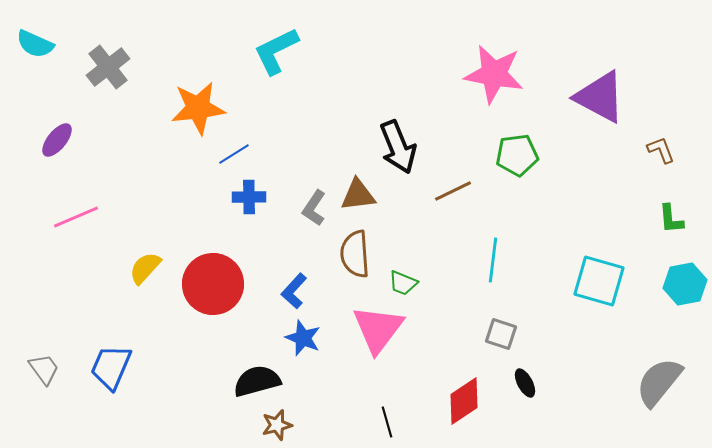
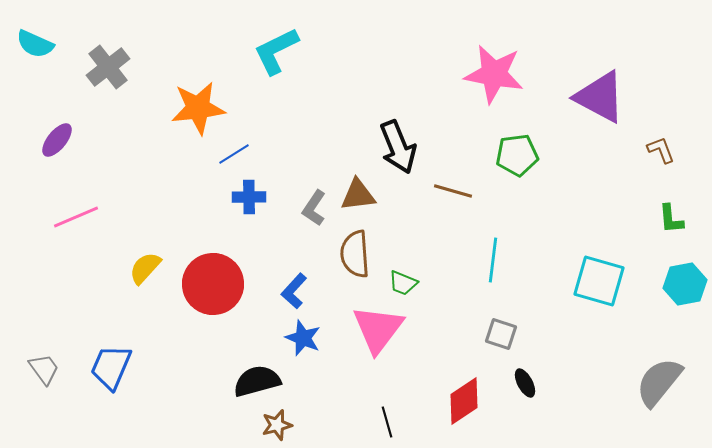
brown line: rotated 42 degrees clockwise
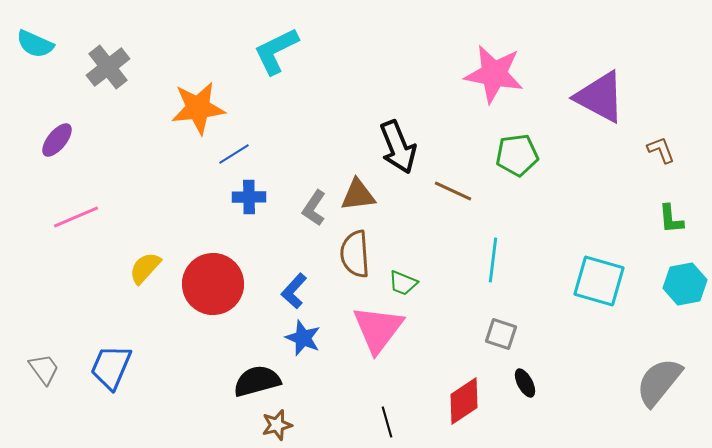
brown line: rotated 9 degrees clockwise
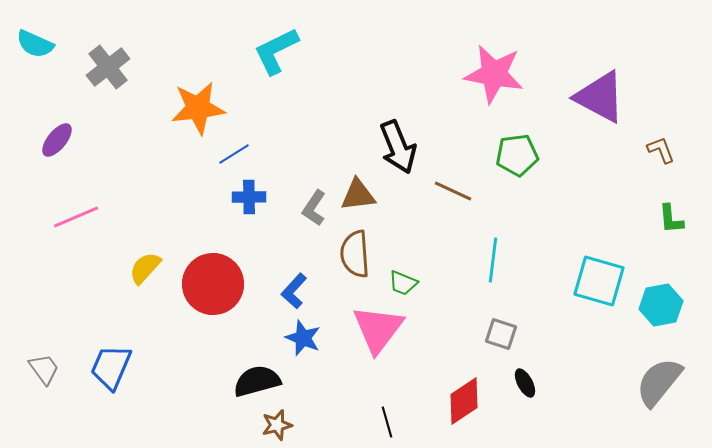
cyan hexagon: moved 24 px left, 21 px down
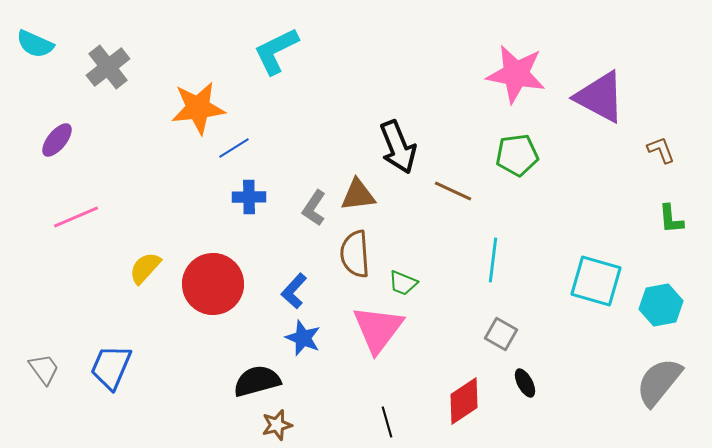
pink star: moved 22 px right
blue line: moved 6 px up
cyan square: moved 3 px left
gray square: rotated 12 degrees clockwise
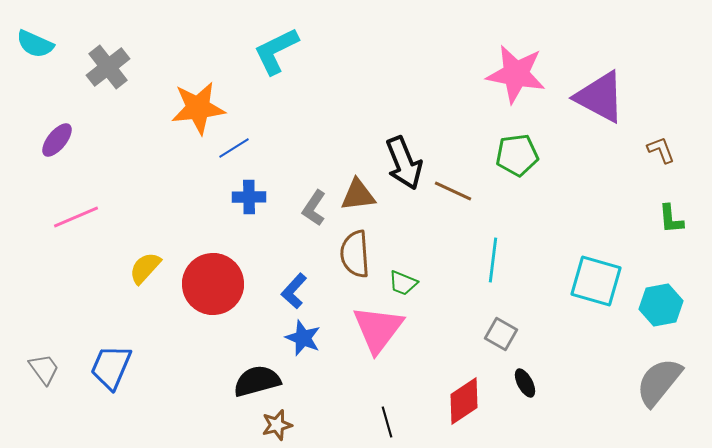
black arrow: moved 6 px right, 16 px down
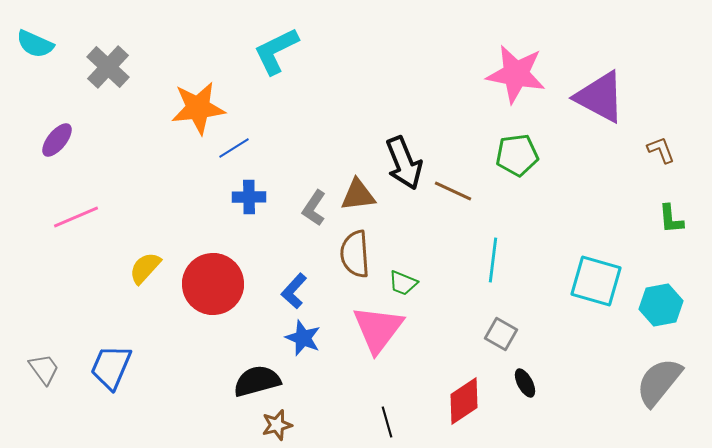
gray cross: rotated 9 degrees counterclockwise
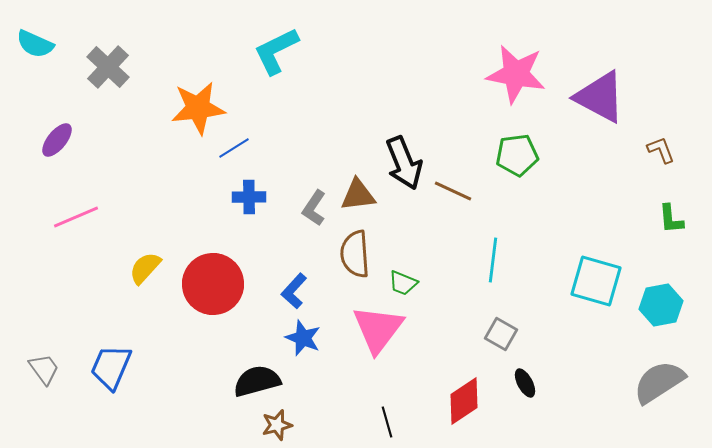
gray semicircle: rotated 18 degrees clockwise
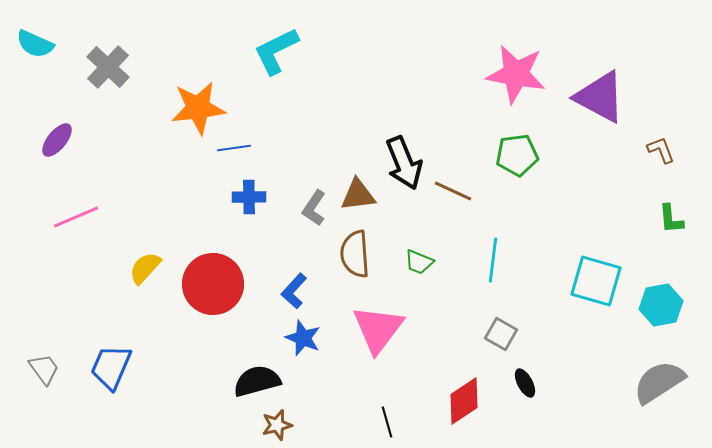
blue line: rotated 24 degrees clockwise
green trapezoid: moved 16 px right, 21 px up
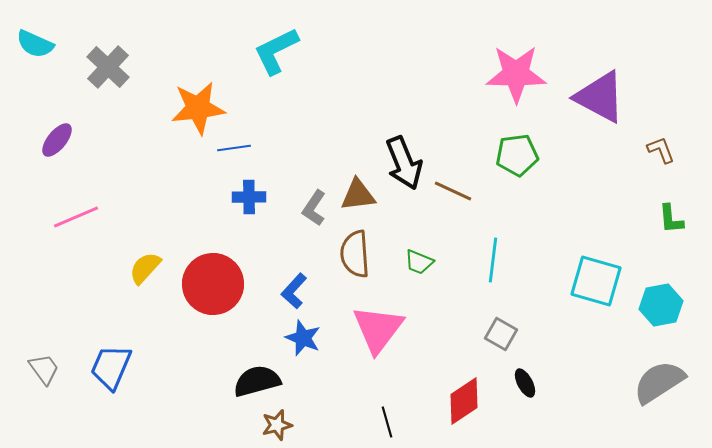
pink star: rotated 10 degrees counterclockwise
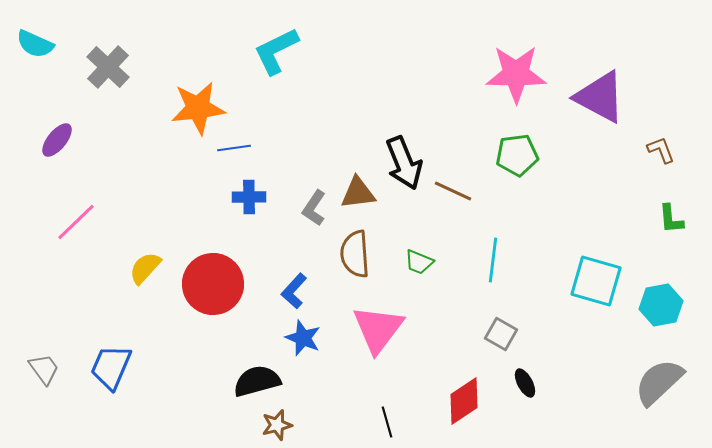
brown triangle: moved 2 px up
pink line: moved 5 px down; rotated 21 degrees counterclockwise
gray semicircle: rotated 10 degrees counterclockwise
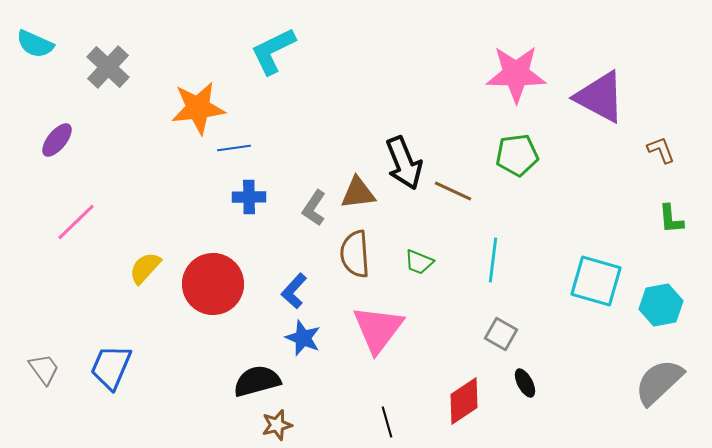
cyan L-shape: moved 3 px left
